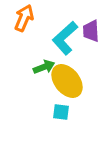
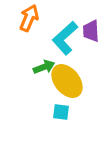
orange arrow: moved 5 px right
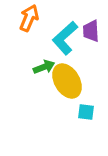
yellow ellipse: rotated 8 degrees clockwise
cyan square: moved 25 px right
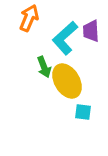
green arrow: rotated 90 degrees clockwise
cyan square: moved 3 px left
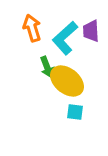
orange arrow: moved 3 px right, 10 px down; rotated 40 degrees counterclockwise
green arrow: moved 3 px right
yellow ellipse: rotated 20 degrees counterclockwise
cyan square: moved 8 px left
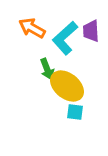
orange arrow: rotated 44 degrees counterclockwise
green arrow: moved 2 px down
yellow ellipse: moved 5 px down
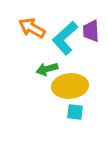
green arrow: rotated 95 degrees clockwise
yellow ellipse: moved 3 px right; rotated 44 degrees counterclockwise
